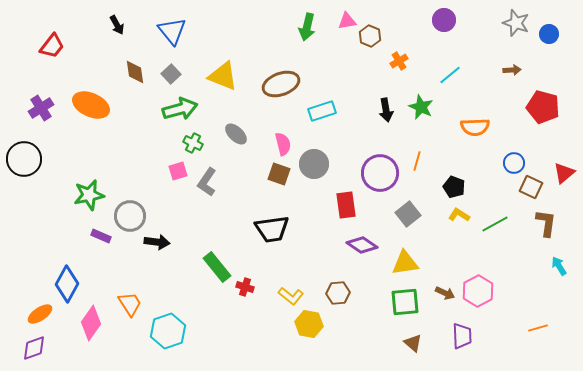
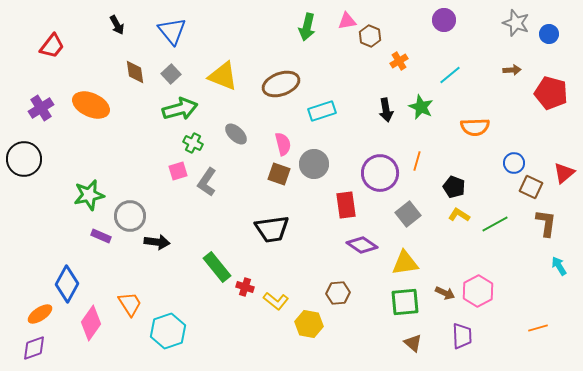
red pentagon at (543, 107): moved 8 px right, 14 px up
yellow L-shape at (291, 296): moved 15 px left, 5 px down
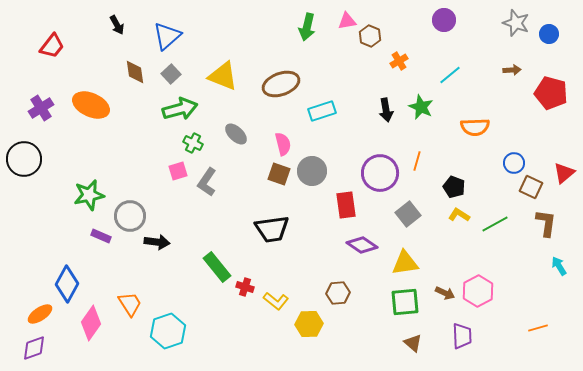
blue triangle at (172, 31): moved 5 px left, 5 px down; rotated 28 degrees clockwise
gray circle at (314, 164): moved 2 px left, 7 px down
yellow hexagon at (309, 324): rotated 12 degrees counterclockwise
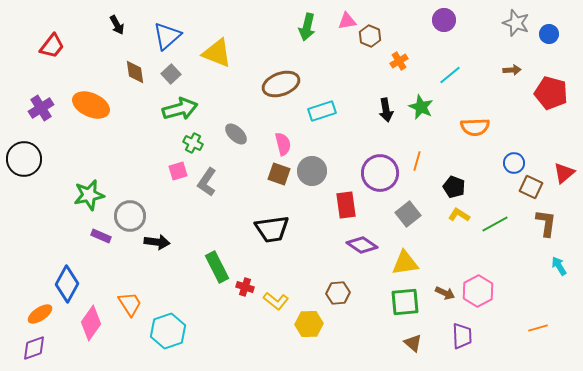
yellow triangle at (223, 76): moved 6 px left, 23 px up
green rectangle at (217, 267): rotated 12 degrees clockwise
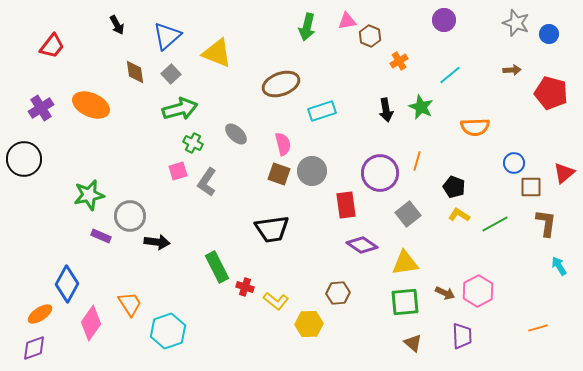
brown square at (531, 187): rotated 25 degrees counterclockwise
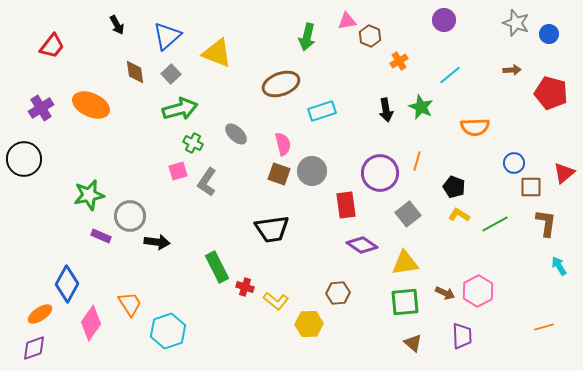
green arrow at (307, 27): moved 10 px down
orange line at (538, 328): moved 6 px right, 1 px up
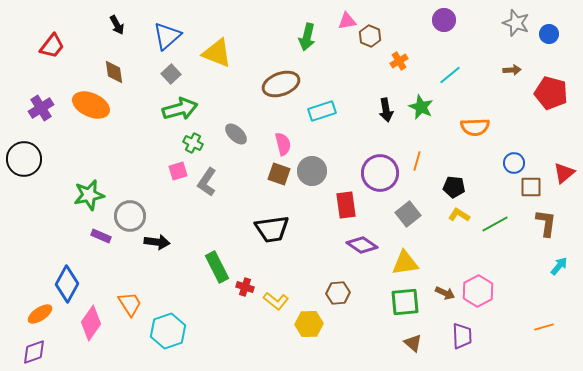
brown diamond at (135, 72): moved 21 px left
black pentagon at (454, 187): rotated 15 degrees counterclockwise
cyan arrow at (559, 266): rotated 72 degrees clockwise
purple diamond at (34, 348): moved 4 px down
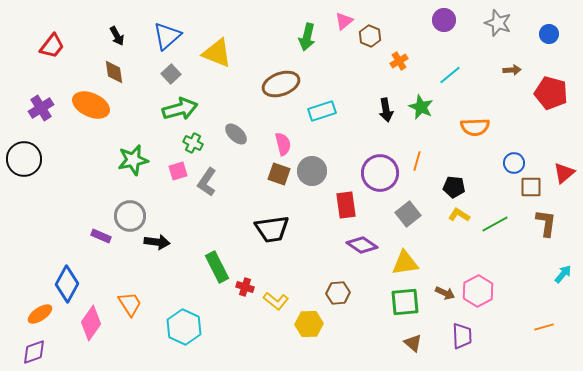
pink triangle at (347, 21): moved 3 px left; rotated 30 degrees counterclockwise
gray star at (516, 23): moved 18 px left
black arrow at (117, 25): moved 11 px down
green star at (89, 195): moved 44 px right, 35 px up
cyan arrow at (559, 266): moved 4 px right, 8 px down
cyan hexagon at (168, 331): moved 16 px right, 4 px up; rotated 16 degrees counterclockwise
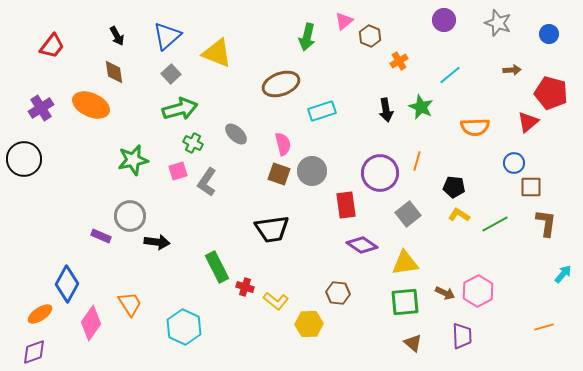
red triangle at (564, 173): moved 36 px left, 51 px up
brown hexagon at (338, 293): rotated 10 degrees clockwise
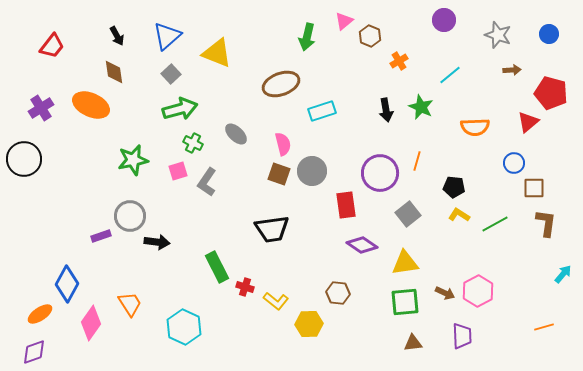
gray star at (498, 23): moved 12 px down
brown square at (531, 187): moved 3 px right, 1 px down
purple rectangle at (101, 236): rotated 42 degrees counterclockwise
brown triangle at (413, 343): rotated 48 degrees counterclockwise
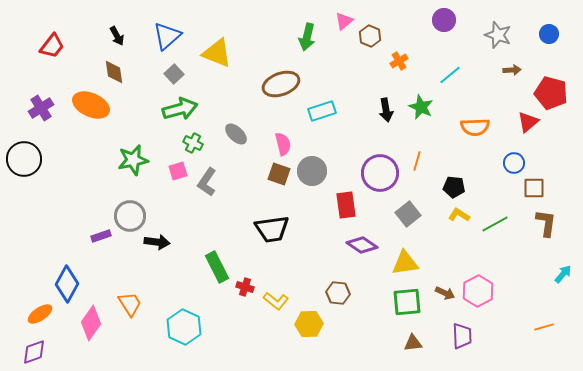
gray square at (171, 74): moved 3 px right
green square at (405, 302): moved 2 px right
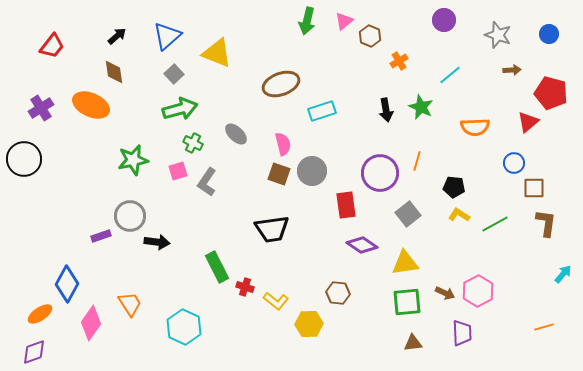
black arrow at (117, 36): rotated 102 degrees counterclockwise
green arrow at (307, 37): moved 16 px up
purple trapezoid at (462, 336): moved 3 px up
